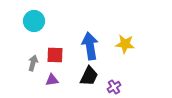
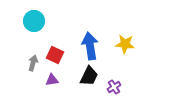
red square: rotated 24 degrees clockwise
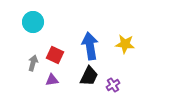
cyan circle: moved 1 px left, 1 px down
purple cross: moved 1 px left, 2 px up
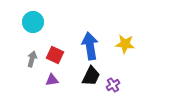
gray arrow: moved 1 px left, 4 px up
black trapezoid: moved 2 px right
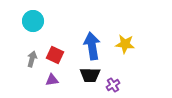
cyan circle: moved 1 px up
blue arrow: moved 2 px right
black trapezoid: moved 1 px left, 1 px up; rotated 65 degrees clockwise
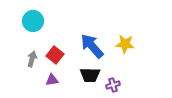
blue arrow: rotated 32 degrees counterclockwise
red square: rotated 12 degrees clockwise
purple cross: rotated 16 degrees clockwise
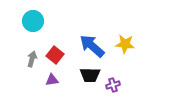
blue arrow: rotated 8 degrees counterclockwise
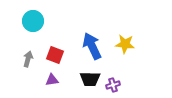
blue arrow: rotated 24 degrees clockwise
red square: rotated 18 degrees counterclockwise
gray arrow: moved 4 px left
black trapezoid: moved 4 px down
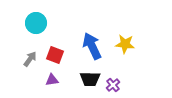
cyan circle: moved 3 px right, 2 px down
gray arrow: moved 2 px right; rotated 21 degrees clockwise
purple cross: rotated 24 degrees counterclockwise
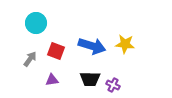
blue arrow: rotated 132 degrees clockwise
red square: moved 1 px right, 4 px up
purple cross: rotated 24 degrees counterclockwise
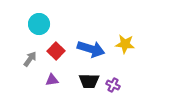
cyan circle: moved 3 px right, 1 px down
blue arrow: moved 1 px left, 3 px down
red square: rotated 24 degrees clockwise
black trapezoid: moved 1 px left, 2 px down
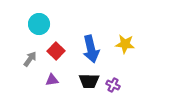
blue arrow: rotated 60 degrees clockwise
